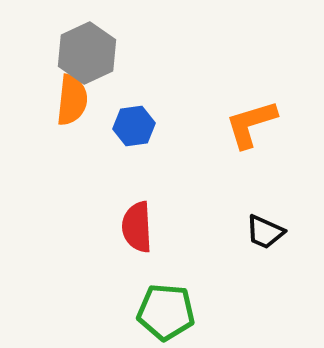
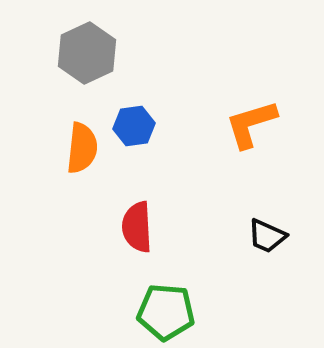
orange semicircle: moved 10 px right, 48 px down
black trapezoid: moved 2 px right, 4 px down
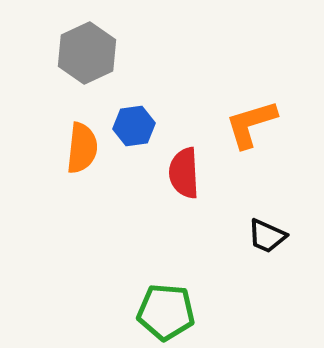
red semicircle: moved 47 px right, 54 px up
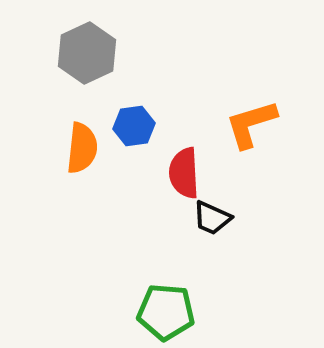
black trapezoid: moved 55 px left, 18 px up
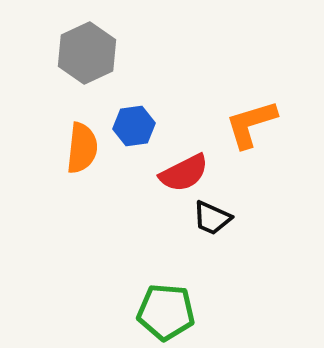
red semicircle: rotated 114 degrees counterclockwise
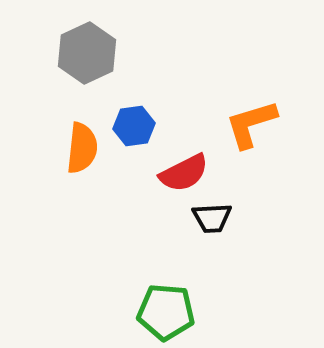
black trapezoid: rotated 27 degrees counterclockwise
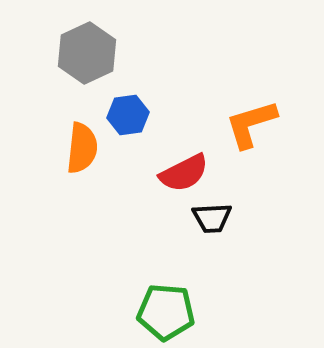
blue hexagon: moved 6 px left, 11 px up
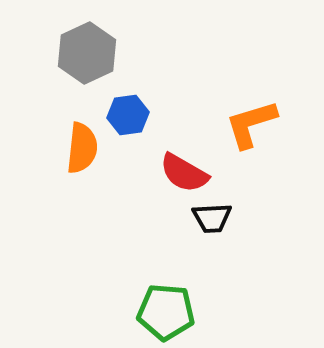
red semicircle: rotated 57 degrees clockwise
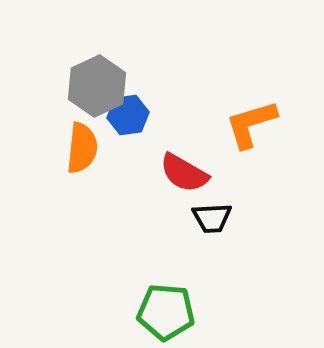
gray hexagon: moved 10 px right, 33 px down
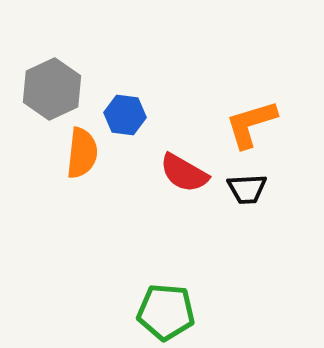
gray hexagon: moved 45 px left, 3 px down
blue hexagon: moved 3 px left; rotated 15 degrees clockwise
orange semicircle: moved 5 px down
black trapezoid: moved 35 px right, 29 px up
